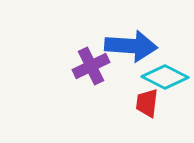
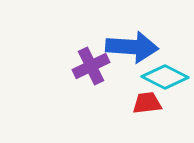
blue arrow: moved 1 px right, 1 px down
red trapezoid: rotated 76 degrees clockwise
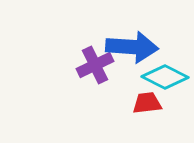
purple cross: moved 4 px right, 1 px up
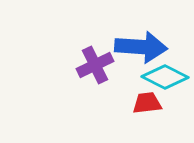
blue arrow: moved 9 px right
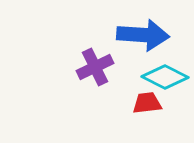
blue arrow: moved 2 px right, 12 px up
purple cross: moved 2 px down
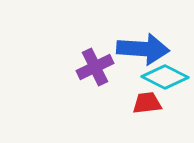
blue arrow: moved 14 px down
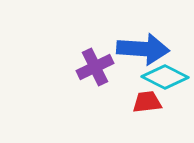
red trapezoid: moved 1 px up
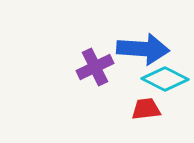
cyan diamond: moved 2 px down
red trapezoid: moved 1 px left, 7 px down
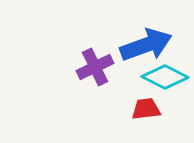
blue arrow: moved 3 px right, 4 px up; rotated 24 degrees counterclockwise
cyan diamond: moved 2 px up
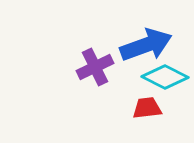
red trapezoid: moved 1 px right, 1 px up
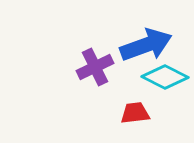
red trapezoid: moved 12 px left, 5 px down
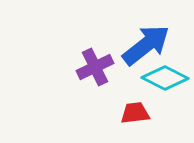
blue arrow: rotated 18 degrees counterclockwise
cyan diamond: moved 1 px down
